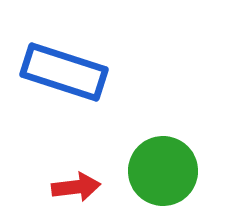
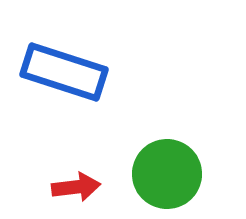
green circle: moved 4 px right, 3 px down
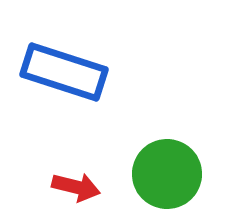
red arrow: rotated 21 degrees clockwise
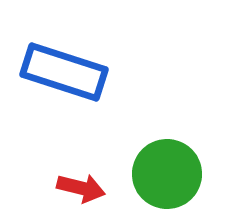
red arrow: moved 5 px right, 1 px down
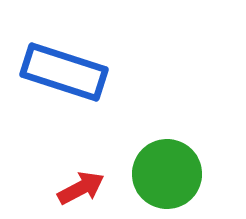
red arrow: rotated 42 degrees counterclockwise
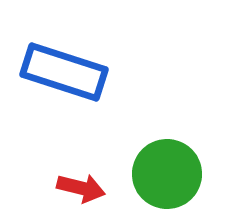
red arrow: rotated 42 degrees clockwise
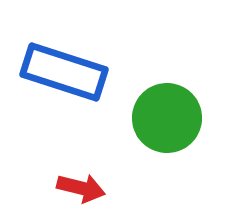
green circle: moved 56 px up
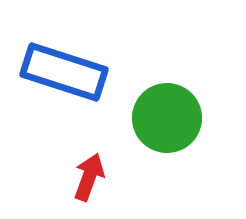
red arrow: moved 8 px right, 11 px up; rotated 84 degrees counterclockwise
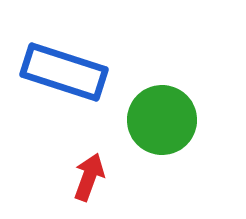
green circle: moved 5 px left, 2 px down
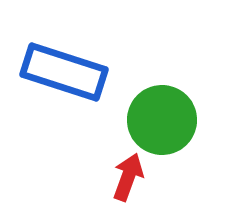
red arrow: moved 39 px right
